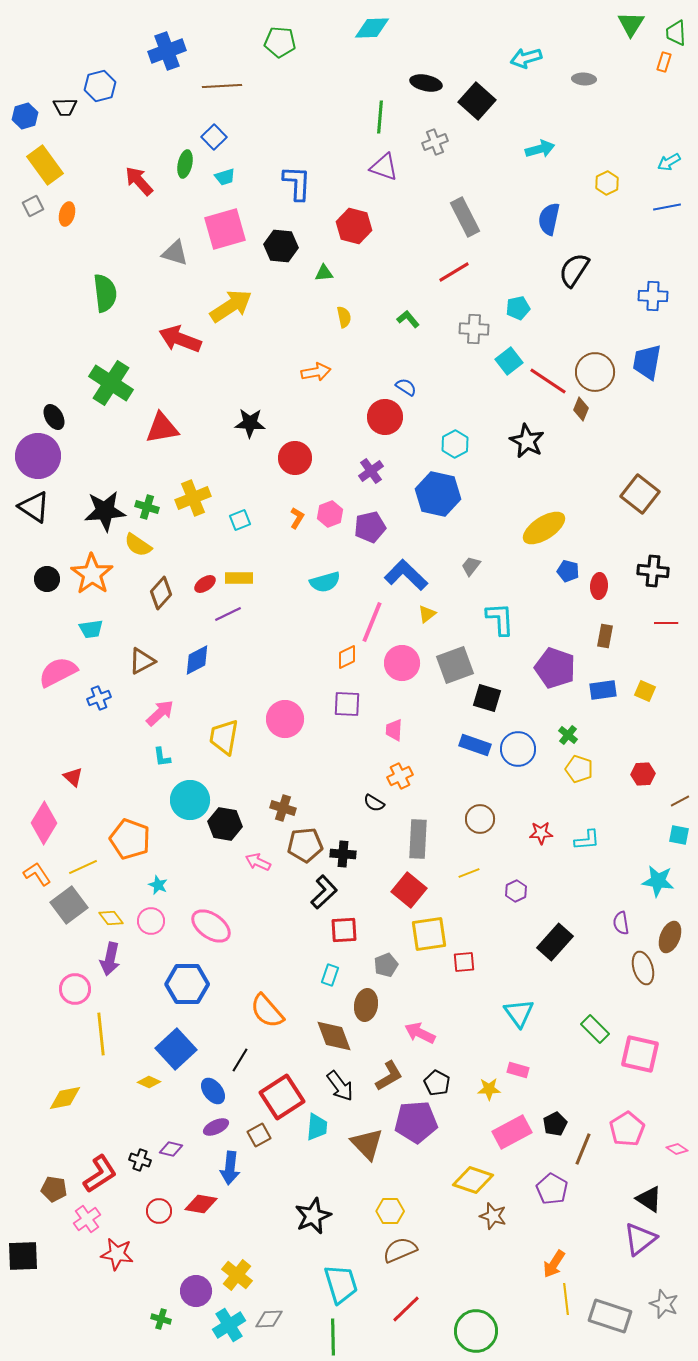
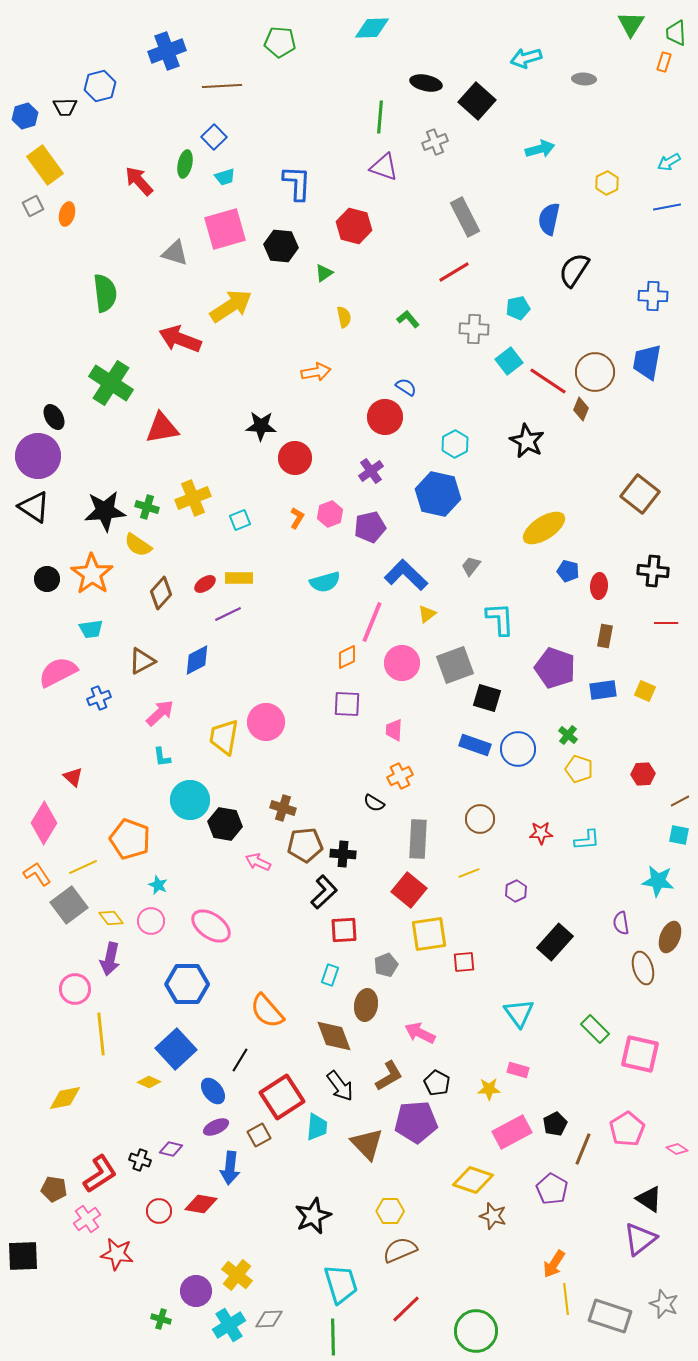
green triangle at (324, 273): rotated 30 degrees counterclockwise
black star at (250, 423): moved 11 px right, 3 px down
pink circle at (285, 719): moved 19 px left, 3 px down
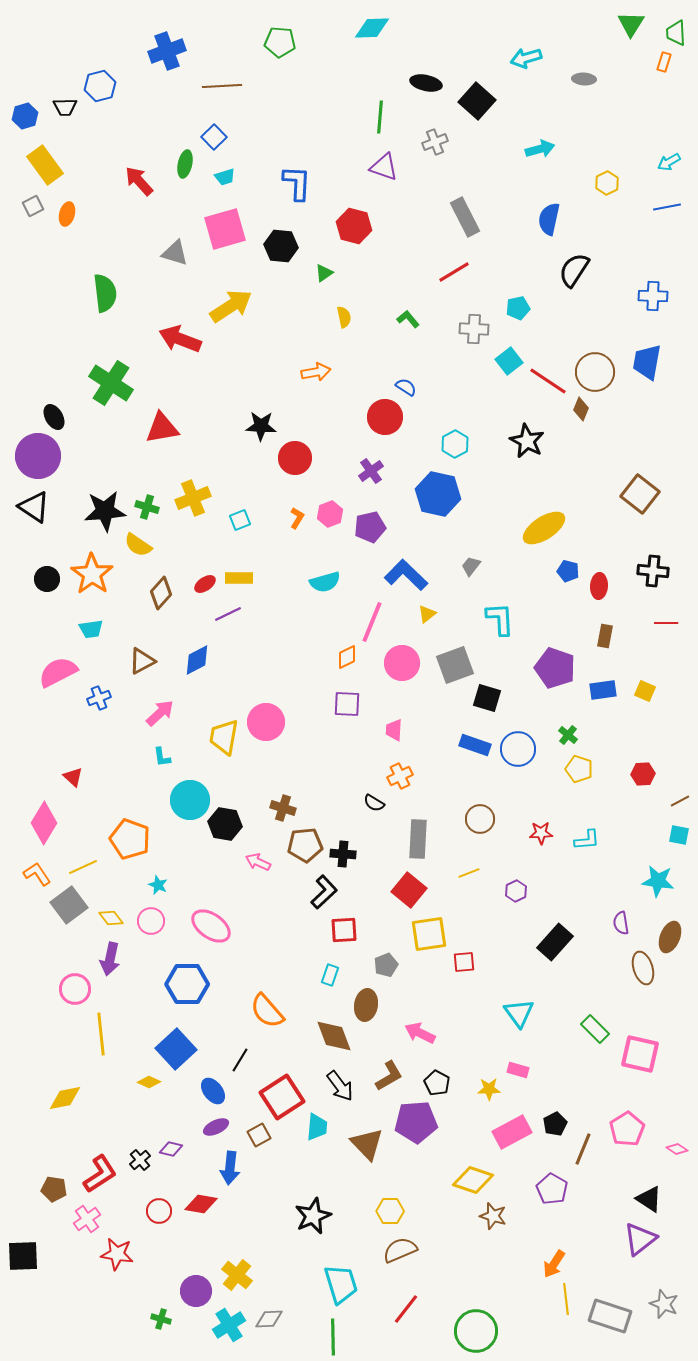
black cross at (140, 1160): rotated 30 degrees clockwise
red line at (406, 1309): rotated 8 degrees counterclockwise
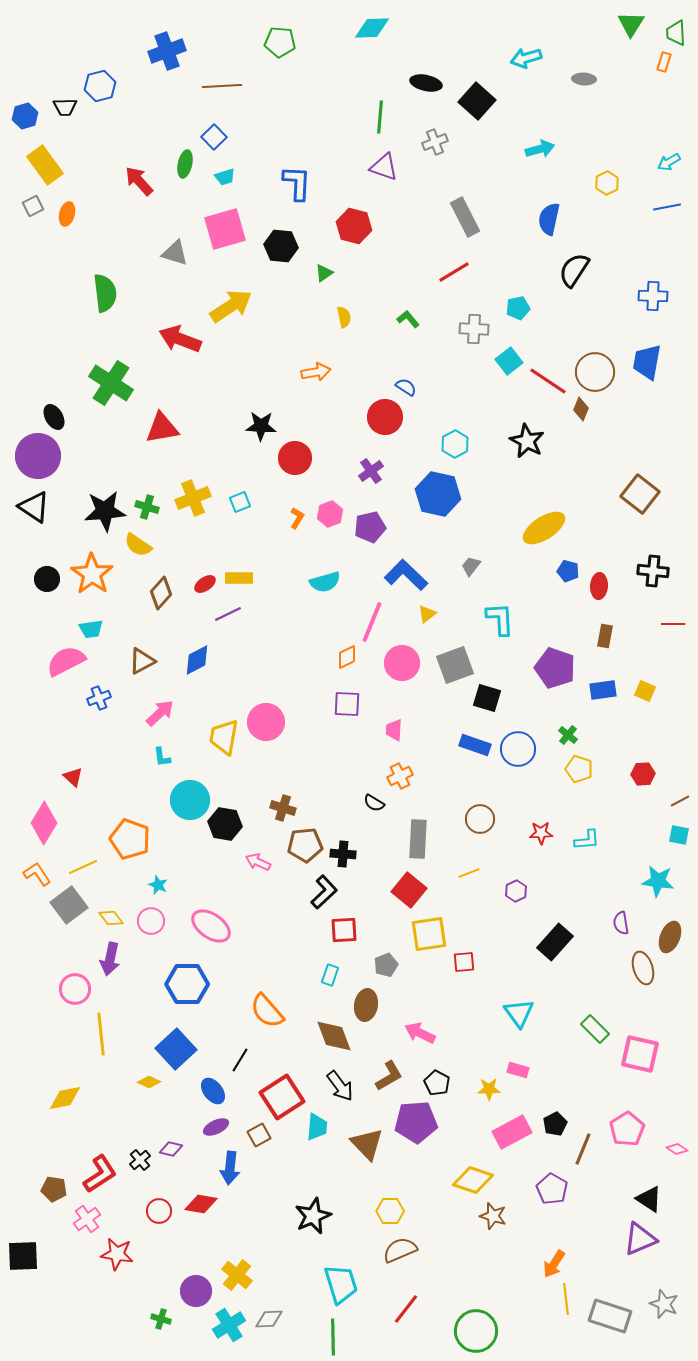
cyan square at (240, 520): moved 18 px up
red line at (666, 623): moved 7 px right, 1 px down
pink semicircle at (58, 672): moved 8 px right, 11 px up
purple triangle at (640, 1239): rotated 15 degrees clockwise
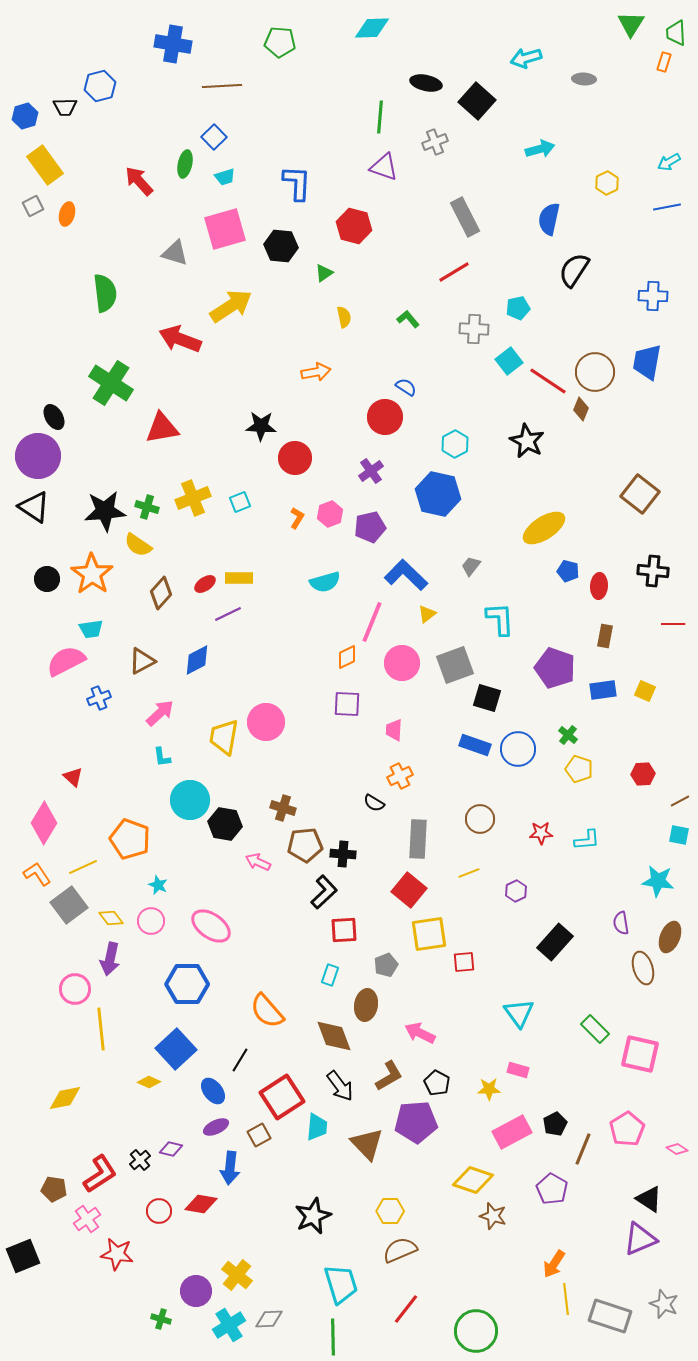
blue cross at (167, 51): moved 6 px right, 7 px up; rotated 30 degrees clockwise
yellow line at (101, 1034): moved 5 px up
black square at (23, 1256): rotated 20 degrees counterclockwise
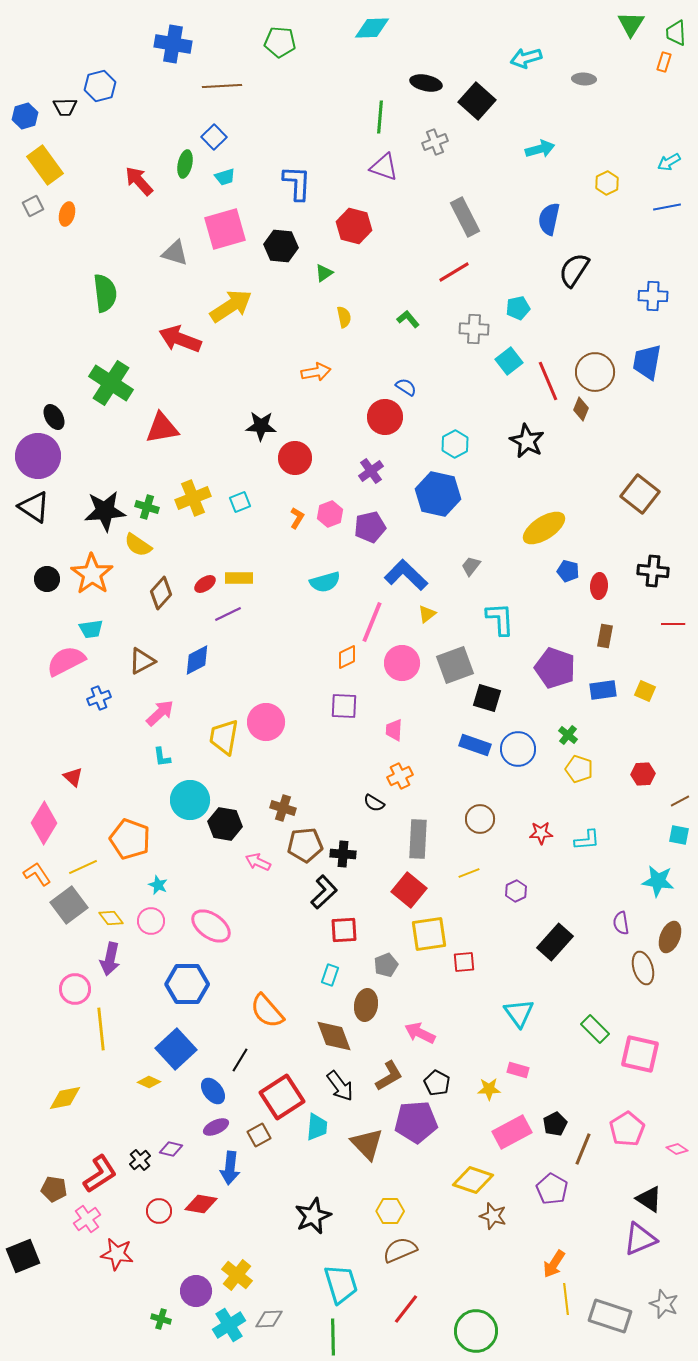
red line at (548, 381): rotated 33 degrees clockwise
purple square at (347, 704): moved 3 px left, 2 px down
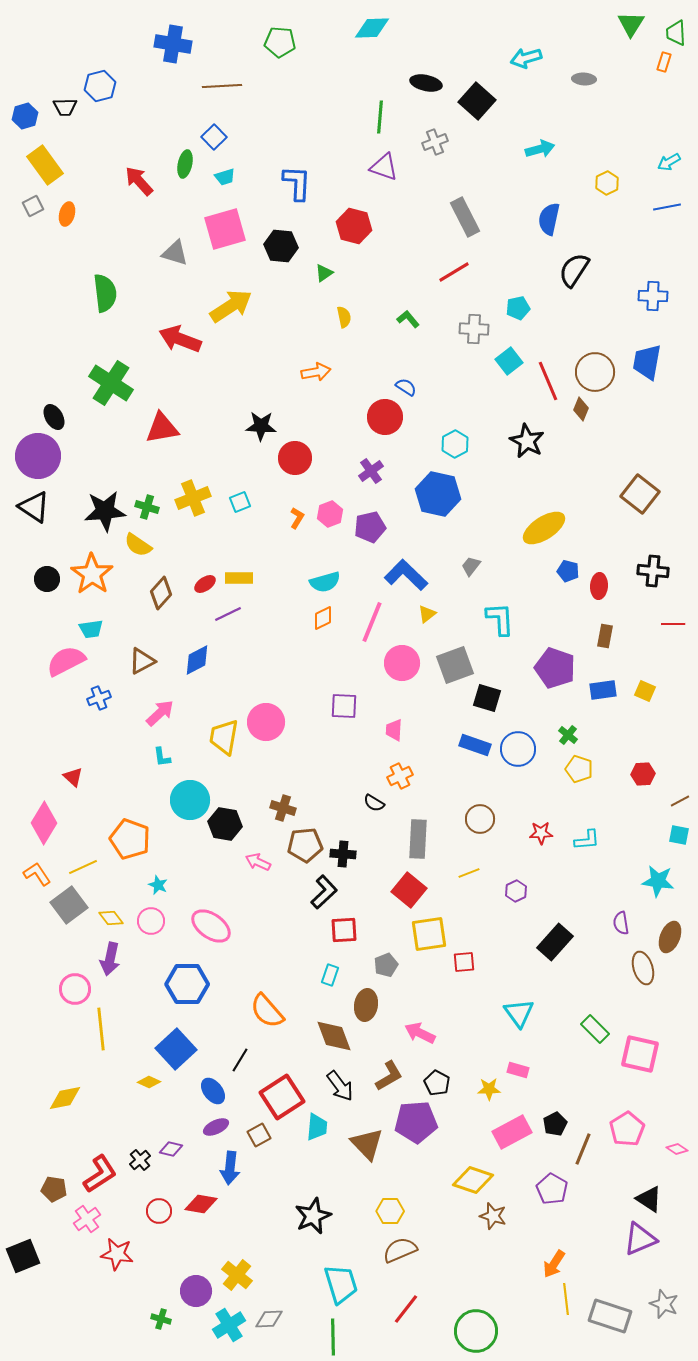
orange diamond at (347, 657): moved 24 px left, 39 px up
